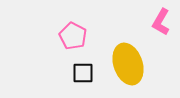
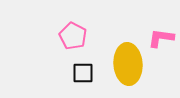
pink L-shape: moved 16 px down; rotated 68 degrees clockwise
yellow ellipse: rotated 15 degrees clockwise
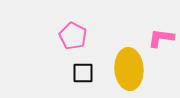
yellow ellipse: moved 1 px right, 5 px down
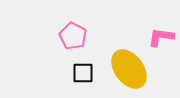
pink L-shape: moved 1 px up
yellow ellipse: rotated 33 degrees counterclockwise
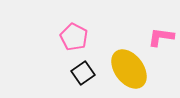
pink pentagon: moved 1 px right, 1 px down
black square: rotated 35 degrees counterclockwise
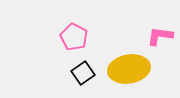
pink L-shape: moved 1 px left, 1 px up
yellow ellipse: rotated 63 degrees counterclockwise
